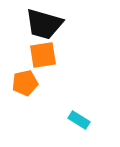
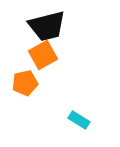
black trapezoid: moved 3 px right, 2 px down; rotated 30 degrees counterclockwise
orange square: rotated 20 degrees counterclockwise
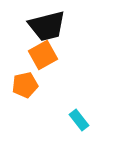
orange pentagon: moved 2 px down
cyan rectangle: rotated 20 degrees clockwise
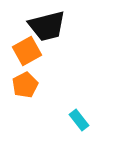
orange square: moved 16 px left, 4 px up
orange pentagon: rotated 15 degrees counterclockwise
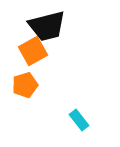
orange square: moved 6 px right
orange pentagon: rotated 10 degrees clockwise
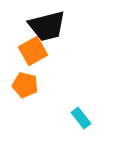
orange pentagon: rotated 30 degrees clockwise
cyan rectangle: moved 2 px right, 2 px up
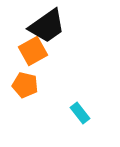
black trapezoid: rotated 21 degrees counterclockwise
cyan rectangle: moved 1 px left, 5 px up
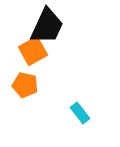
black trapezoid: rotated 30 degrees counterclockwise
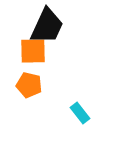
orange square: rotated 28 degrees clockwise
orange pentagon: moved 4 px right
